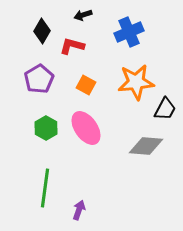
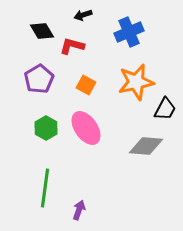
black diamond: rotated 60 degrees counterclockwise
orange star: rotated 6 degrees counterclockwise
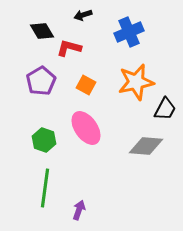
red L-shape: moved 3 px left, 2 px down
purple pentagon: moved 2 px right, 2 px down
green hexagon: moved 2 px left, 12 px down; rotated 10 degrees counterclockwise
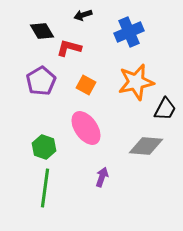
green hexagon: moved 7 px down
purple arrow: moved 23 px right, 33 px up
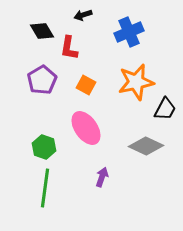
red L-shape: rotated 95 degrees counterclockwise
purple pentagon: moved 1 px right, 1 px up
gray diamond: rotated 20 degrees clockwise
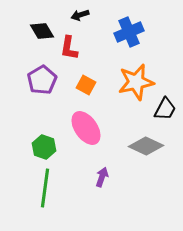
black arrow: moved 3 px left
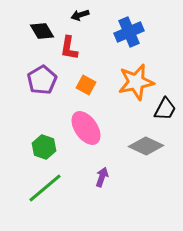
green line: rotated 42 degrees clockwise
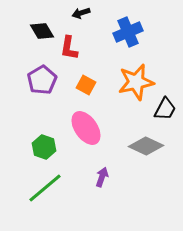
black arrow: moved 1 px right, 2 px up
blue cross: moved 1 px left
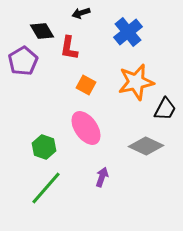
blue cross: rotated 16 degrees counterclockwise
purple pentagon: moved 19 px left, 19 px up
green line: moved 1 px right; rotated 9 degrees counterclockwise
